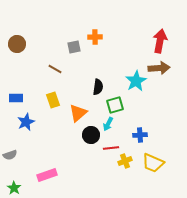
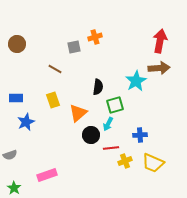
orange cross: rotated 16 degrees counterclockwise
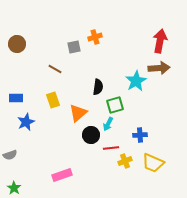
pink rectangle: moved 15 px right
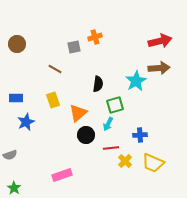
red arrow: rotated 65 degrees clockwise
black semicircle: moved 3 px up
black circle: moved 5 px left
yellow cross: rotated 24 degrees counterclockwise
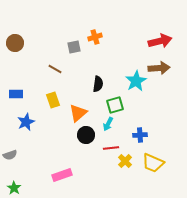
brown circle: moved 2 px left, 1 px up
blue rectangle: moved 4 px up
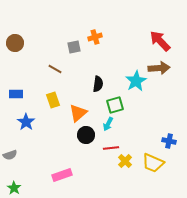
red arrow: rotated 120 degrees counterclockwise
blue star: rotated 12 degrees counterclockwise
blue cross: moved 29 px right, 6 px down; rotated 16 degrees clockwise
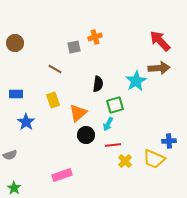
blue cross: rotated 16 degrees counterclockwise
red line: moved 2 px right, 3 px up
yellow trapezoid: moved 1 px right, 4 px up
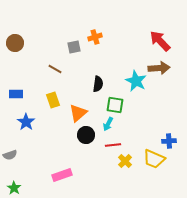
cyan star: rotated 15 degrees counterclockwise
green square: rotated 24 degrees clockwise
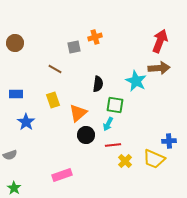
red arrow: rotated 65 degrees clockwise
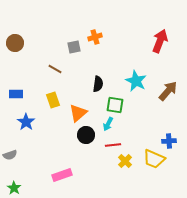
brown arrow: moved 9 px right, 23 px down; rotated 45 degrees counterclockwise
